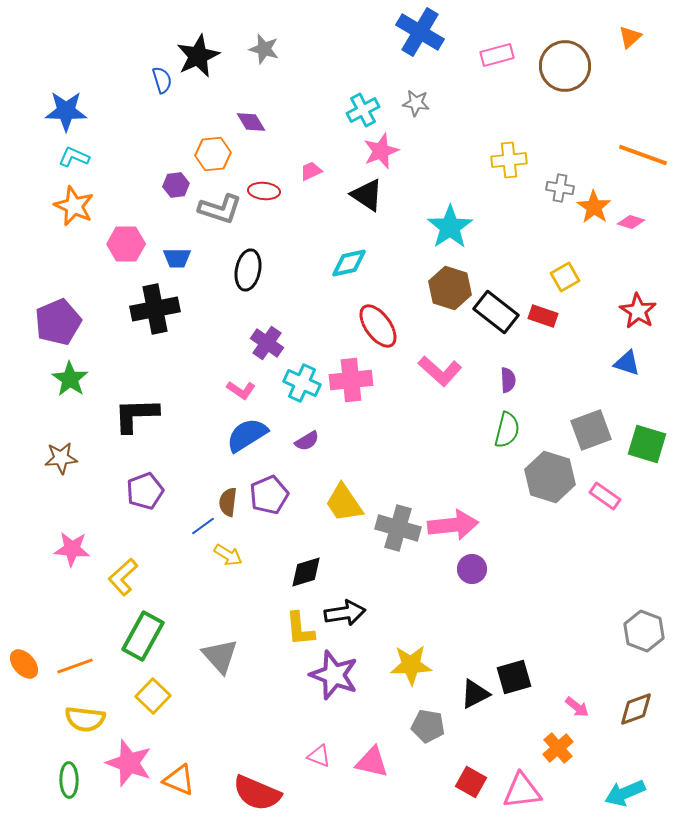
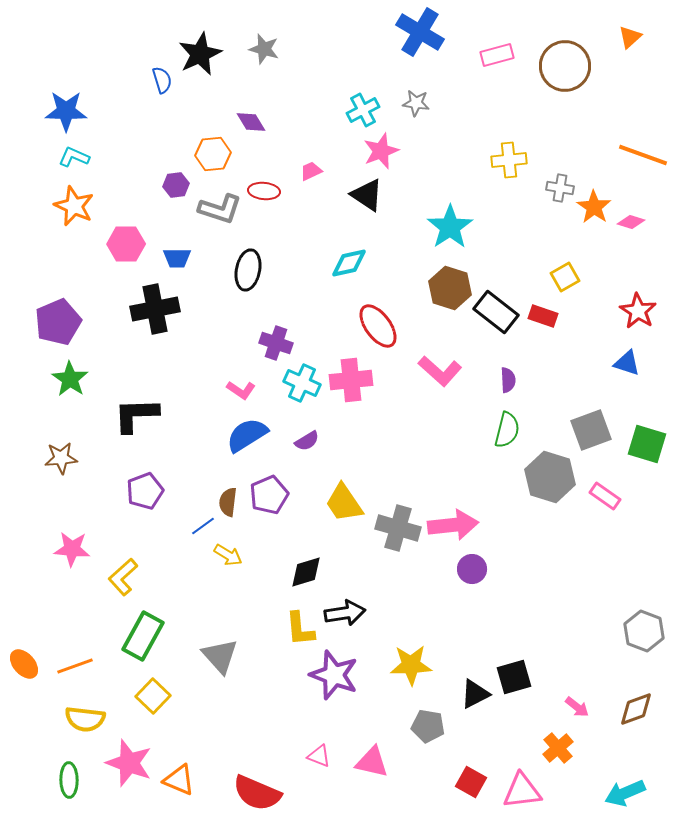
black star at (198, 56): moved 2 px right, 2 px up
purple cross at (267, 343): moved 9 px right; rotated 16 degrees counterclockwise
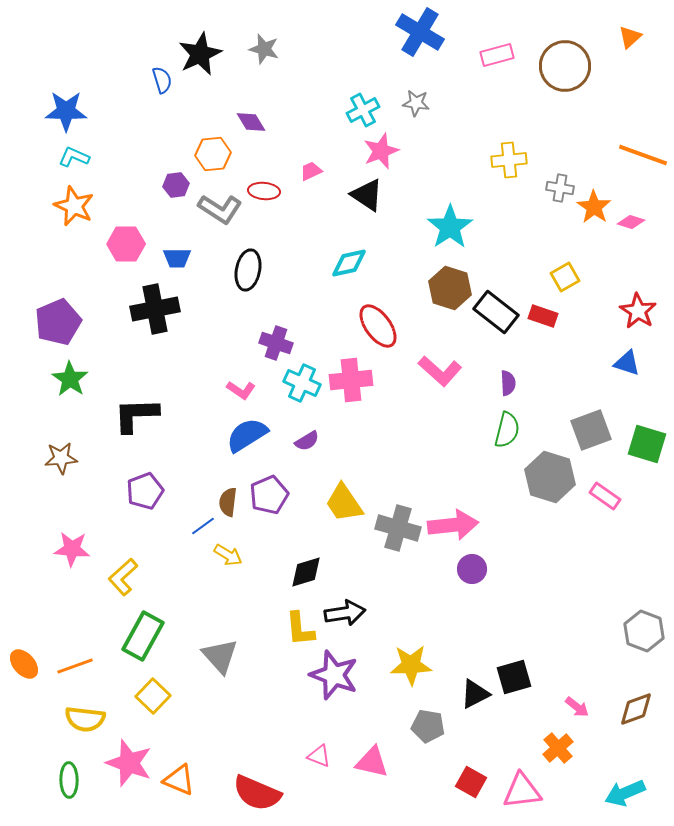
gray L-shape at (220, 209): rotated 15 degrees clockwise
purple semicircle at (508, 380): moved 3 px down
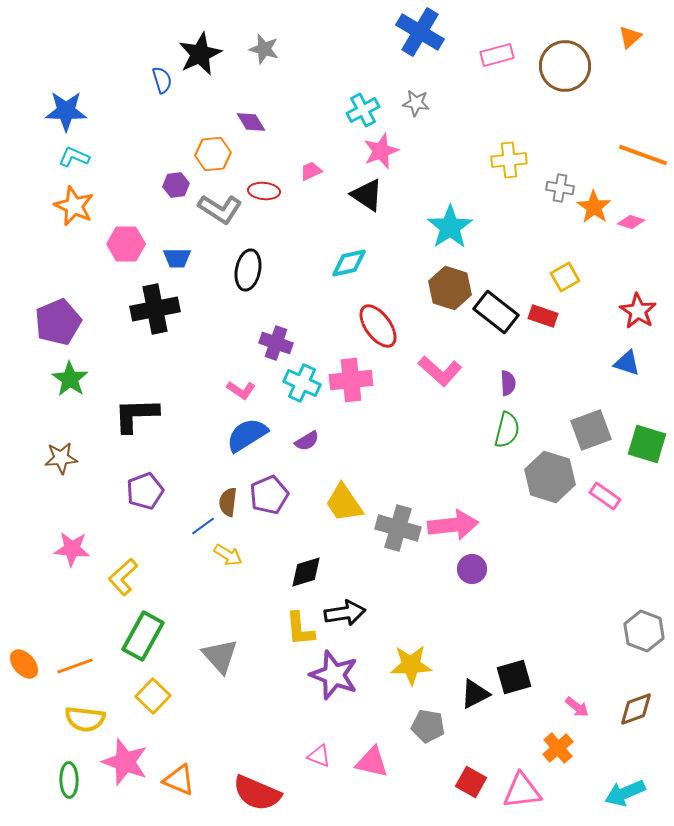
pink star at (129, 763): moved 4 px left, 1 px up
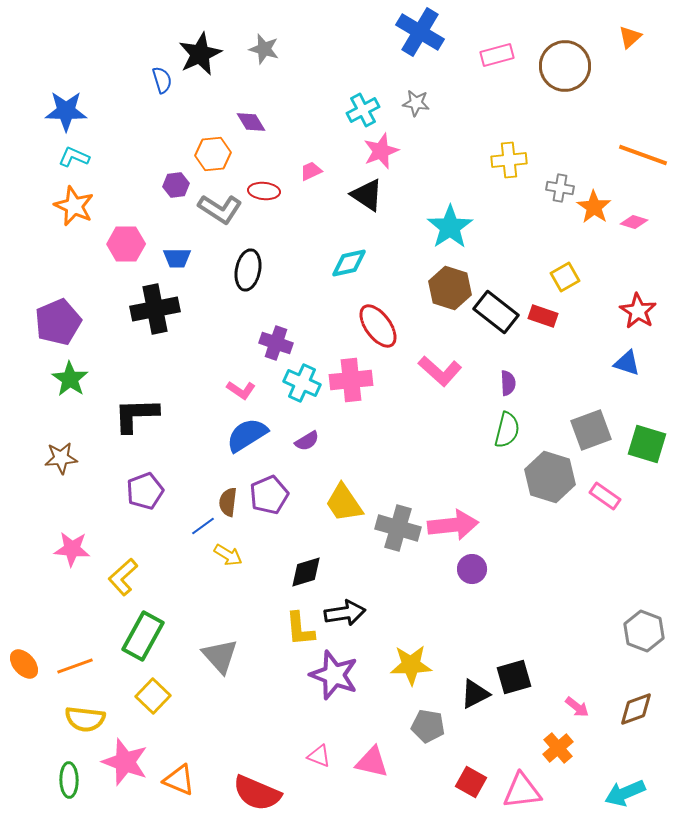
pink diamond at (631, 222): moved 3 px right
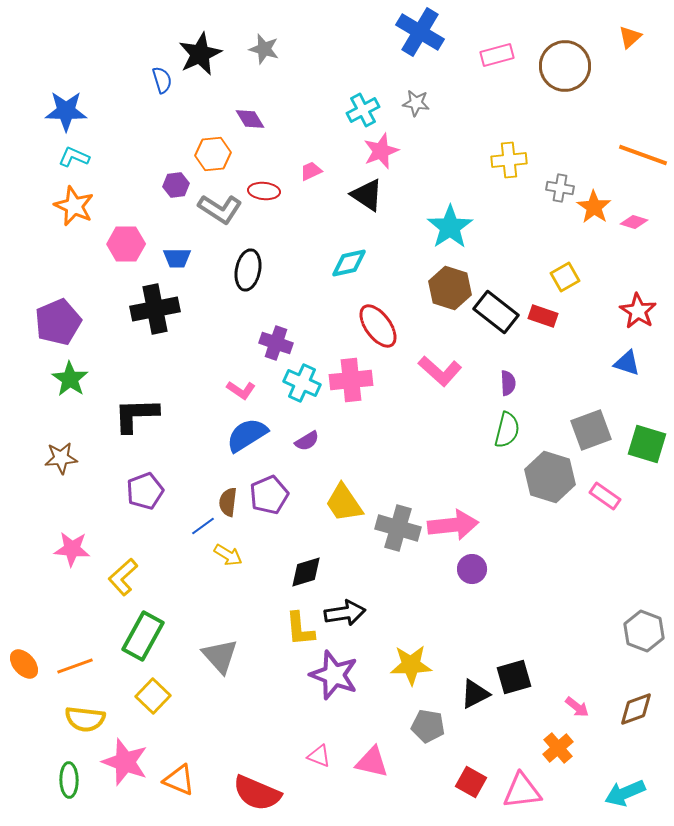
purple diamond at (251, 122): moved 1 px left, 3 px up
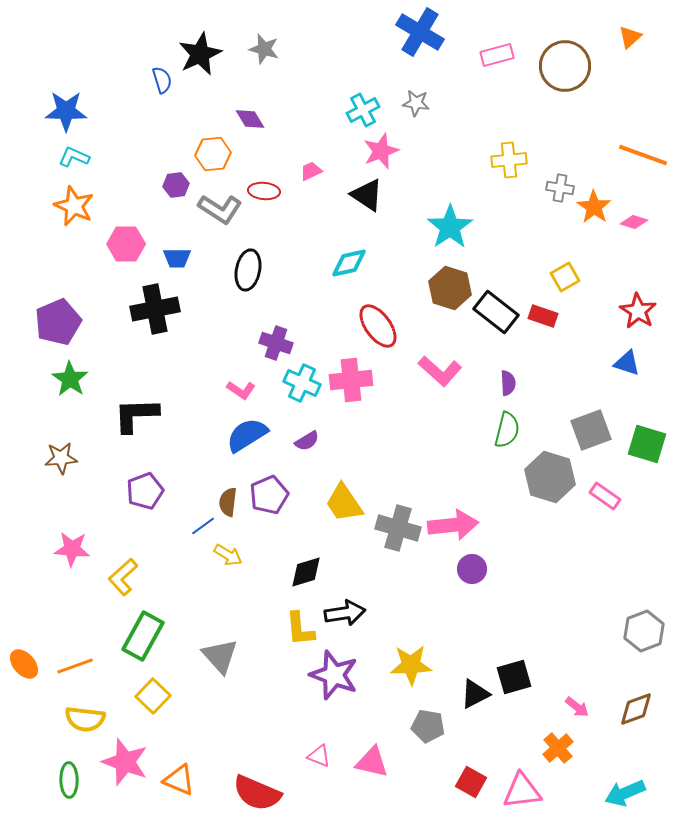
gray hexagon at (644, 631): rotated 18 degrees clockwise
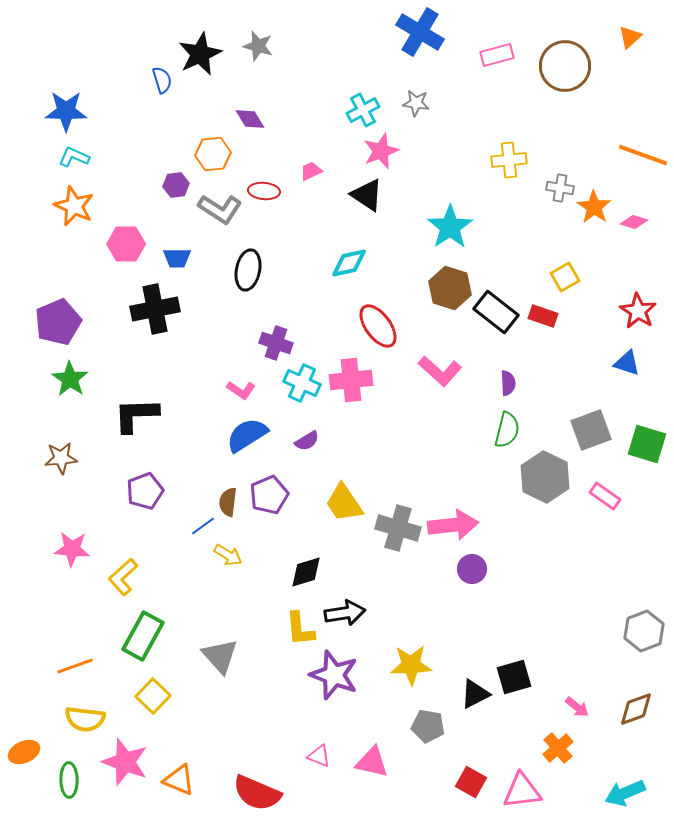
gray star at (264, 49): moved 6 px left, 3 px up
gray hexagon at (550, 477): moved 5 px left; rotated 9 degrees clockwise
orange ellipse at (24, 664): moved 88 px down; rotated 72 degrees counterclockwise
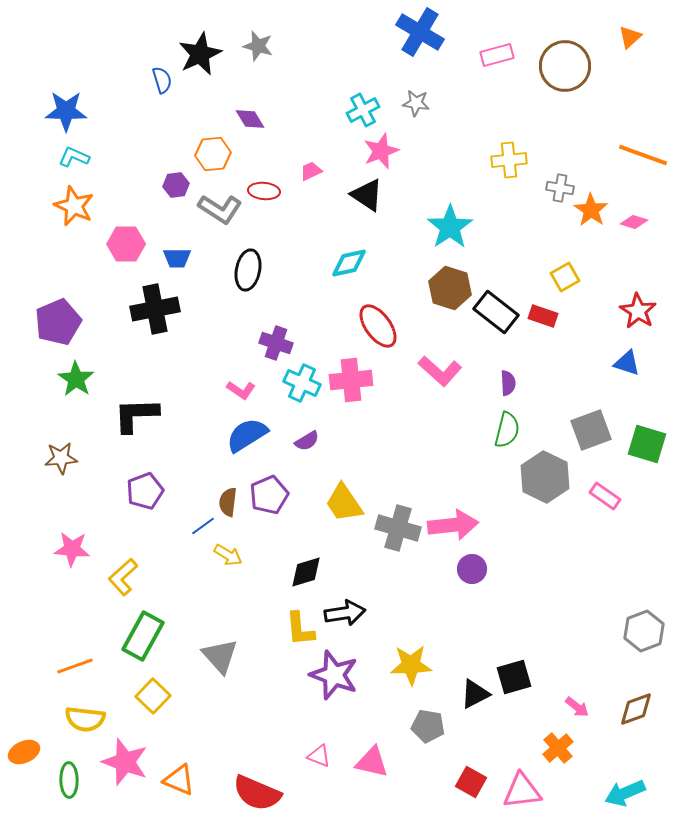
orange star at (594, 207): moved 3 px left, 3 px down
green star at (70, 379): moved 6 px right
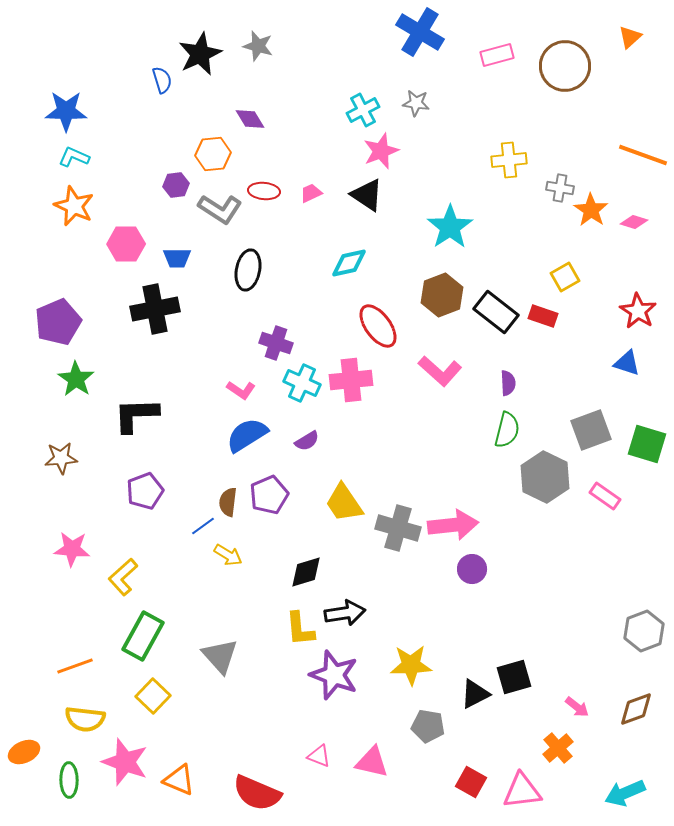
pink trapezoid at (311, 171): moved 22 px down
brown hexagon at (450, 288): moved 8 px left, 7 px down; rotated 21 degrees clockwise
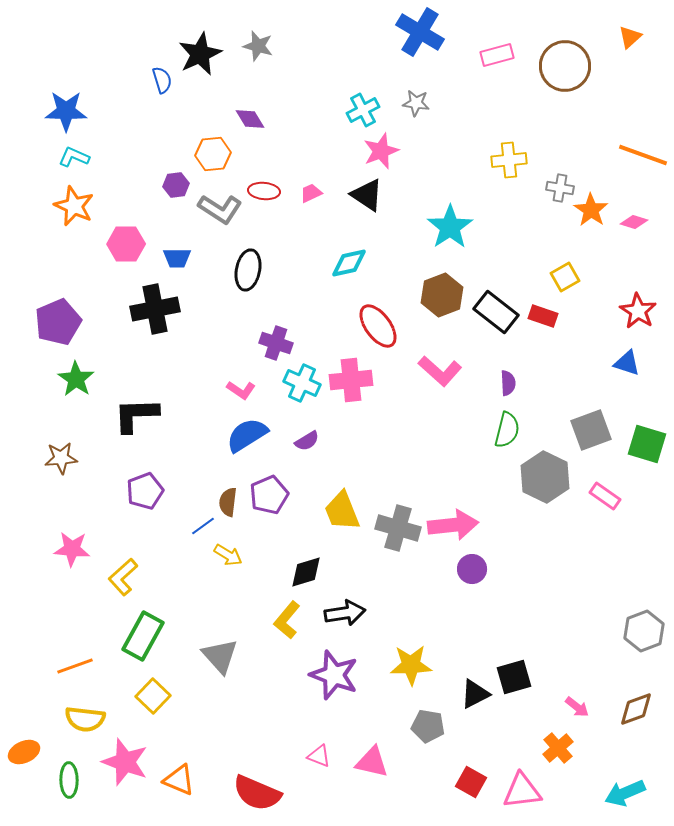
yellow trapezoid at (344, 503): moved 2 px left, 8 px down; rotated 12 degrees clockwise
yellow L-shape at (300, 629): moved 13 px left, 9 px up; rotated 45 degrees clockwise
